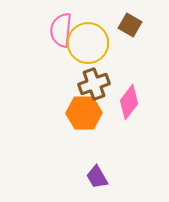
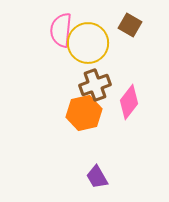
brown cross: moved 1 px right, 1 px down
orange hexagon: rotated 12 degrees counterclockwise
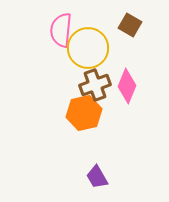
yellow circle: moved 5 px down
pink diamond: moved 2 px left, 16 px up; rotated 16 degrees counterclockwise
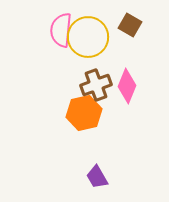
yellow circle: moved 11 px up
brown cross: moved 1 px right
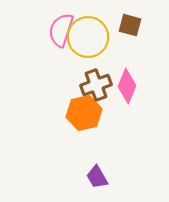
brown square: rotated 15 degrees counterclockwise
pink semicircle: rotated 12 degrees clockwise
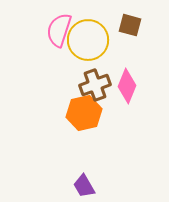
pink semicircle: moved 2 px left
yellow circle: moved 3 px down
brown cross: moved 1 px left
purple trapezoid: moved 13 px left, 9 px down
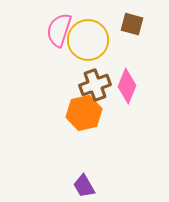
brown square: moved 2 px right, 1 px up
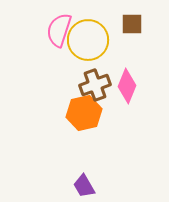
brown square: rotated 15 degrees counterclockwise
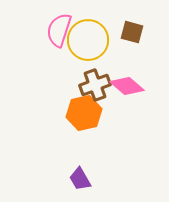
brown square: moved 8 px down; rotated 15 degrees clockwise
pink diamond: rotated 72 degrees counterclockwise
purple trapezoid: moved 4 px left, 7 px up
